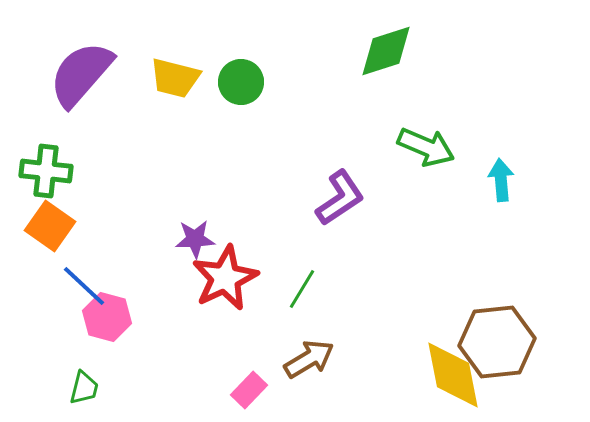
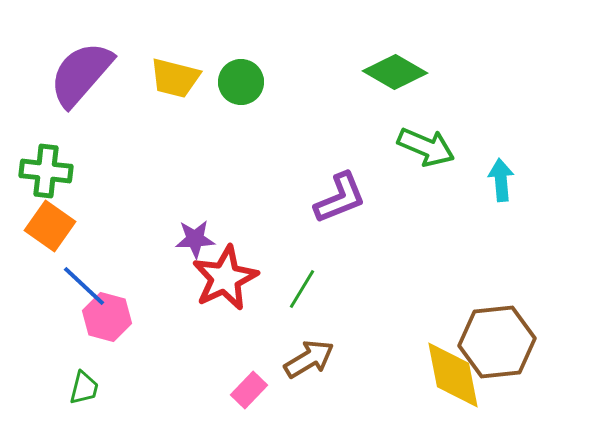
green diamond: moved 9 px right, 21 px down; rotated 48 degrees clockwise
purple L-shape: rotated 12 degrees clockwise
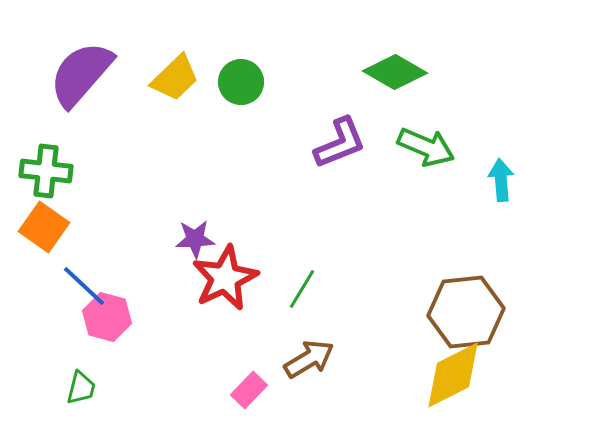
yellow trapezoid: rotated 58 degrees counterclockwise
purple L-shape: moved 55 px up
orange square: moved 6 px left, 1 px down
brown hexagon: moved 31 px left, 30 px up
yellow diamond: rotated 74 degrees clockwise
green trapezoid: moved 3 px left
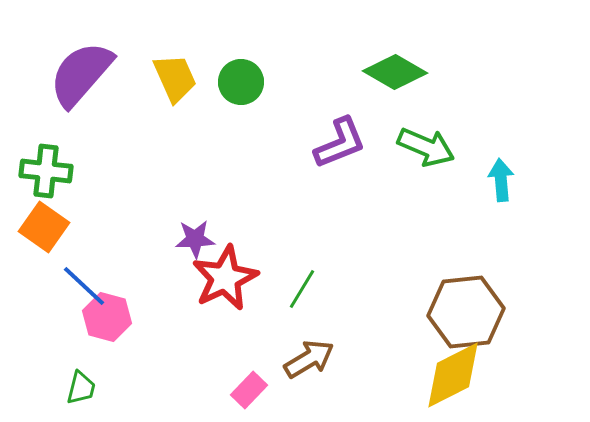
yellow trapezoid: rotated 70 degrees counterclockwise
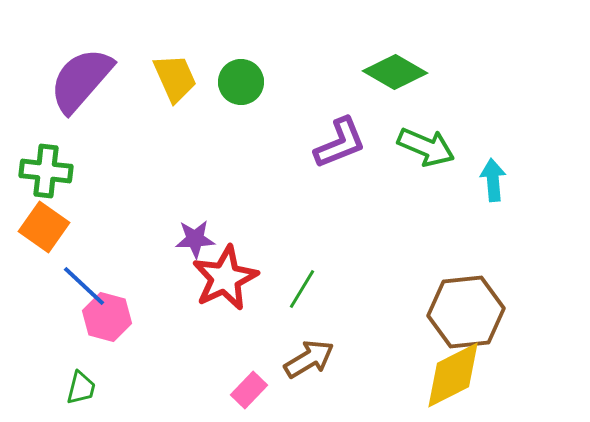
purple semicircle: moved 6 px down
cyan arrow: moved 8 px left
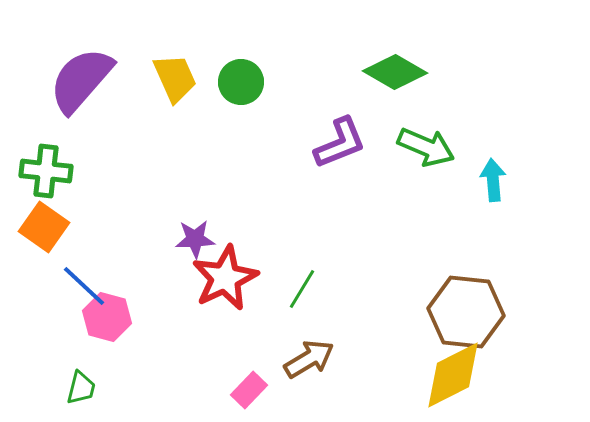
brown hexagon: rotated 12 degrees clockwise
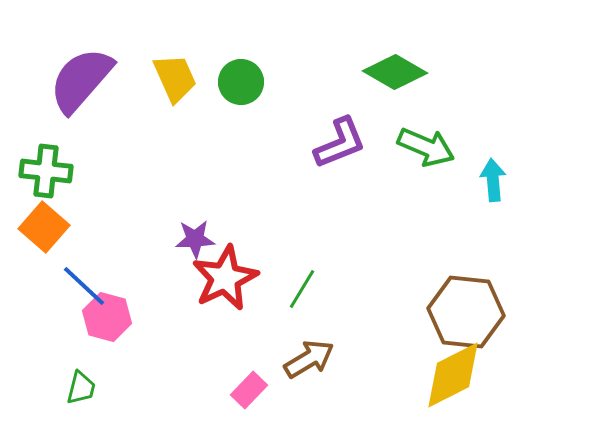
orange square: rotated 6 degrees clockwise
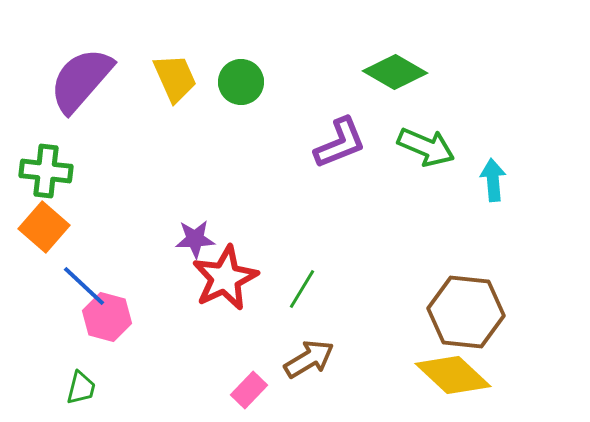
yellow diamond: rotated 70 degrees clockwise
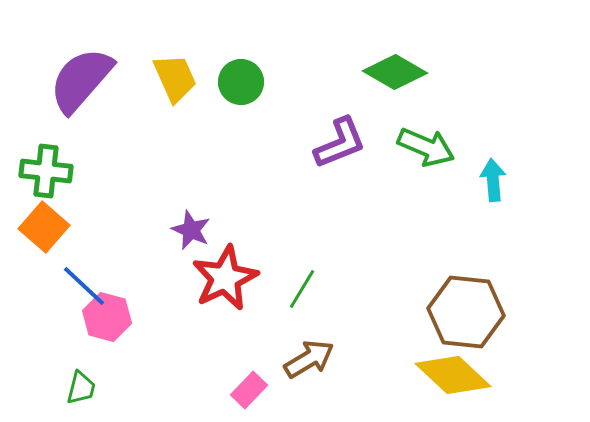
purple star: moved 4 px left, 9 px up; rotated 27 degrees clockwise
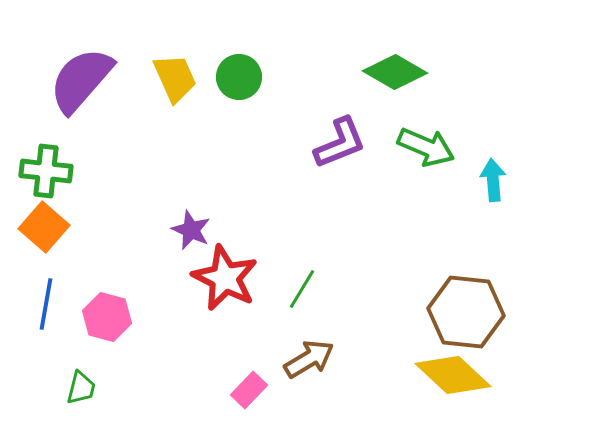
green circle: moved 2 px left, 5 px up
red star: rotated 20 degrees counterclockwise
blue line: moved 38 px left, 18 px down; rotated 57 degrees clockwise
